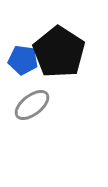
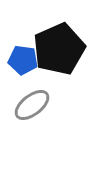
black pentagon: moved 3 px up; rotated 15 degrees clockwise
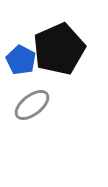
blue pentagon: moved 2 px left; rotated 20 degrees clockwise
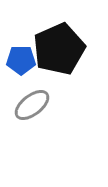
blue pentagon: rotated 28 degrees counterclockwise
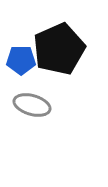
gray ellipse: rotated 54 degrees clockwise
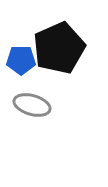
black pentagon: moved 1 px up
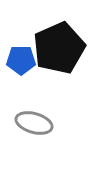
gray ellipse: moved 2 px right, 18 px down
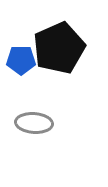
gray ellipse: rotated 12 degrees counterclockwise
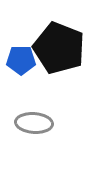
black pentagon: rotated 27 degrees counterclockwise
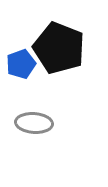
blue pentagon: moved 4 px down; rotated 20 degrees counterclockwise
